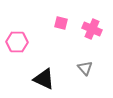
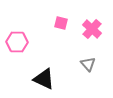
pink cross: rotated 18 degrees clockwise
gray triangle: moved 3 px right, 4 px up
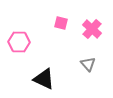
pink hexagon: moved 2 px right
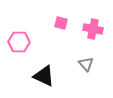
pink cross: moved 1 px right; rotated 30 degrees counterclockwise
gray triangle: moved 2 px left
black triangle: moved 3 px up
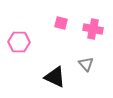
black triangle: moved 11 px right, 1 px down
